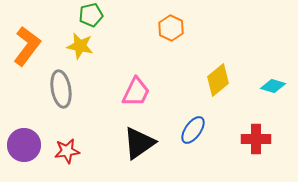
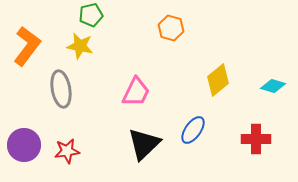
orange hexagon: rotated 10 degrees counterclockwise
black triangle: moved 5 px right, 1 px down; rotated 9 degrees counterclockwise
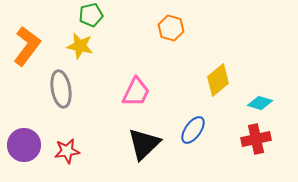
cyan diamond: moved 13 px left, 17 px down
red cross: rotated 12 degrees counterclockwise
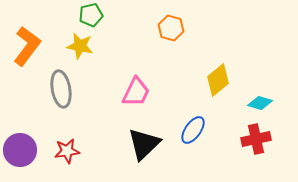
purple circle: moved 4 px left, 5 px down
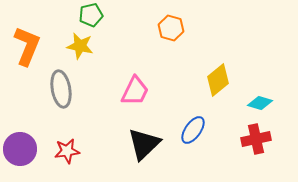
orange L-shape: rotated 15 degrees counterclockwise
pink trapezoid: moved 1 px left, 1 px up
purple circle: moved 1 px up
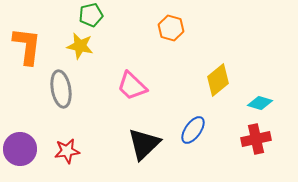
orange L-shape: rotated 15 degrees counterclockwise
pink trapezoid: moved 3 px left, 5 px up; rotated 108 degrees clockwise
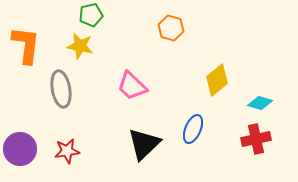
orange L-shape: moved 1 px left, 1 px up
yellow diamond: moved 1 px left
blue ellipse: moved 1 px up; rotated 12 degrees counterclockwise
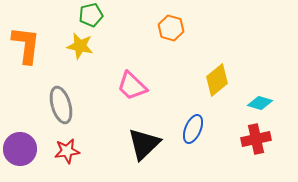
gray ellipse: moved 16 px down; rotated 6 degrees counterclockwise
